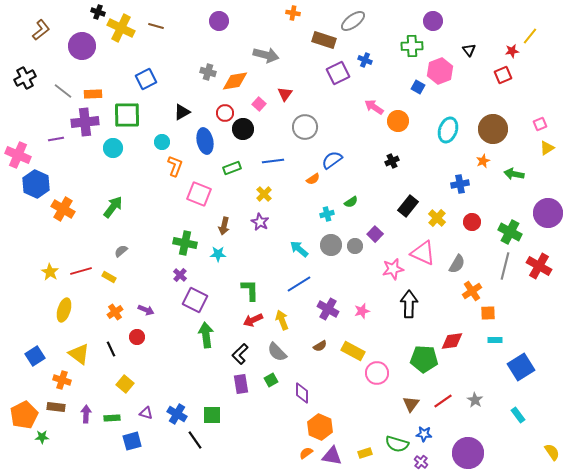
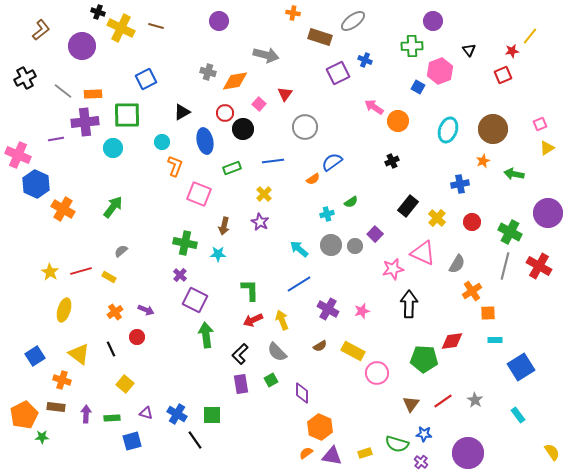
brown rectangle at (324, 40): moved 4 px left, 3 px up
blue semicircle at (332, 160): moved 2 px down
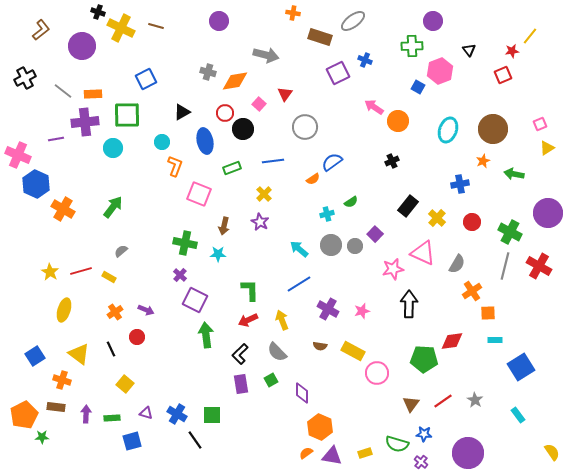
red arrow at (253, 320): moved 5 px left
brown semicircle at (320, 346): rotated 40 degrees clockwise
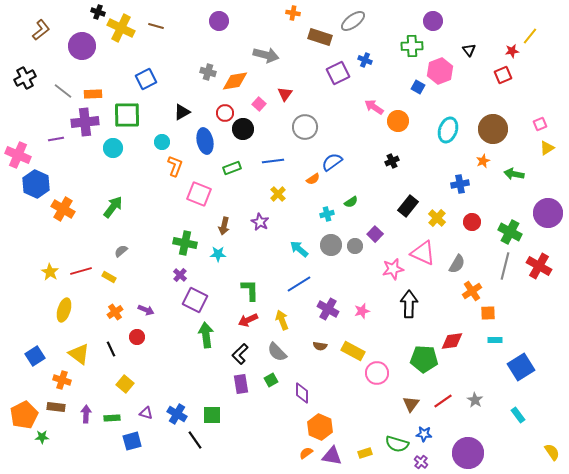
yellow cross at (264, 194): moved 14 px right
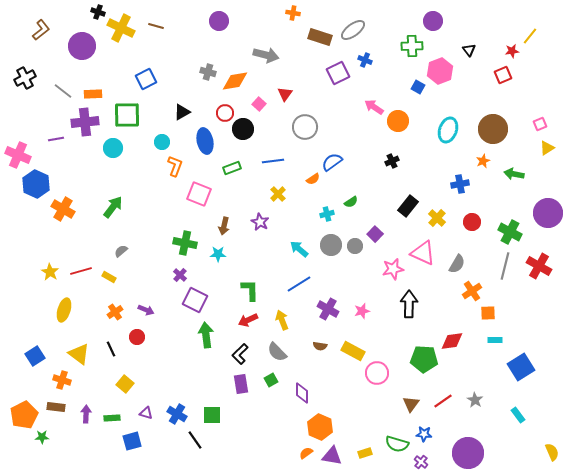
gray ellipse at (353, 21): moved 9 px down
yellow semicircle at (552, 452): rotated 12 degrees clockwise
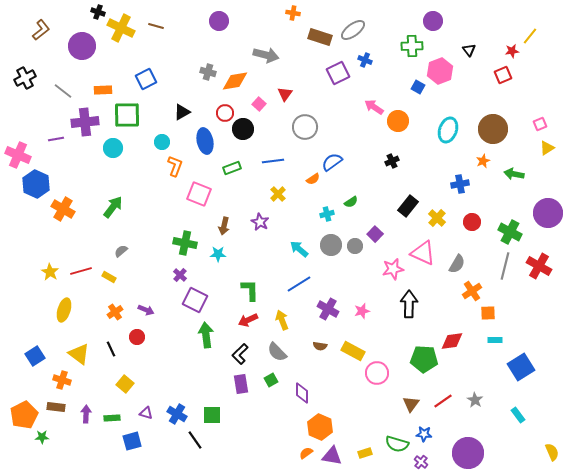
orange rectangle at (93, 94): moved 10 px right, 4 px up
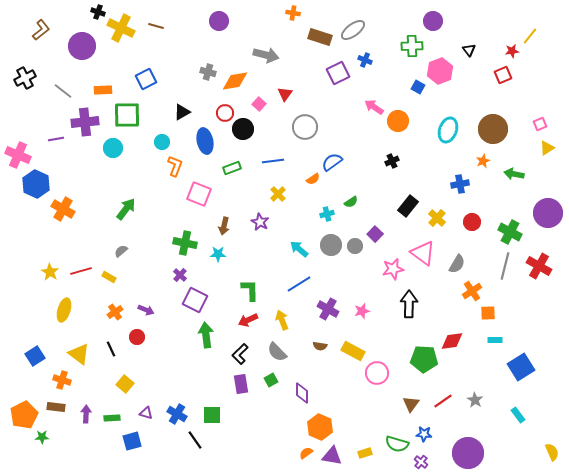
green arrow at (113, 207): moved 13 px right, 2 px down
pink triangle at (423, 253): rotated 12 degrees clockwise
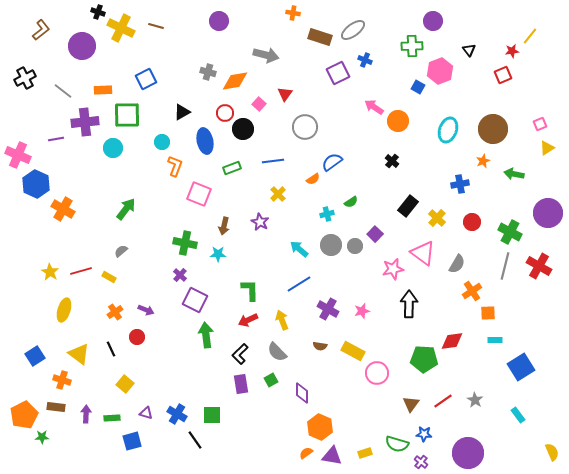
black cross at (392, 161): rotated 24 degrees counterclockwise
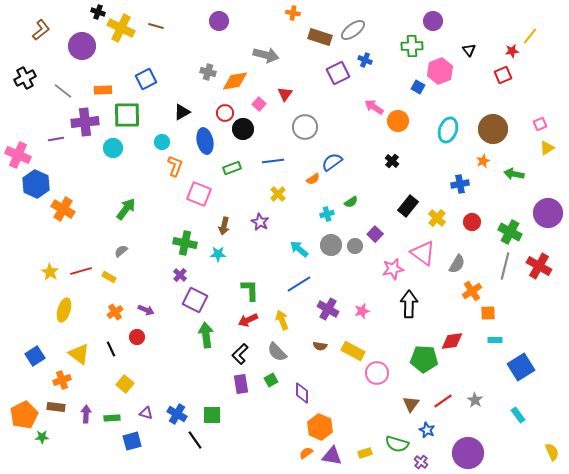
orange cross at (62, 380): rotated 36 degrees counterclockwise
blue star at (424, 434): moved 3 px right, 4 px up; rotated 21 degrees clockwise
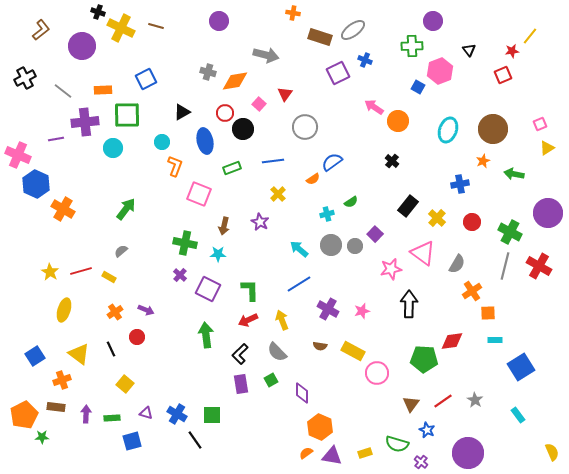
pink star at (393, 269): moved 2 px left
purple square at (195, 300): moved 13 px right, 11 px up
